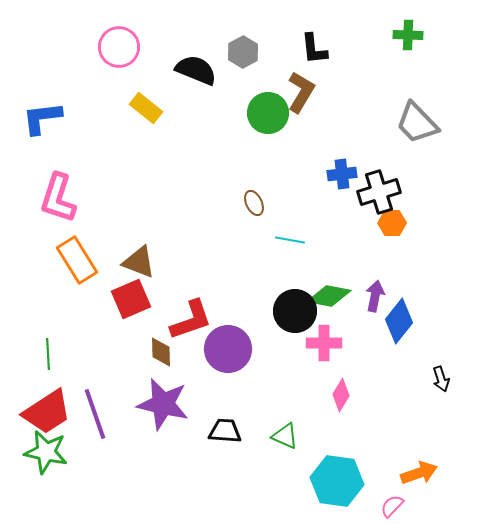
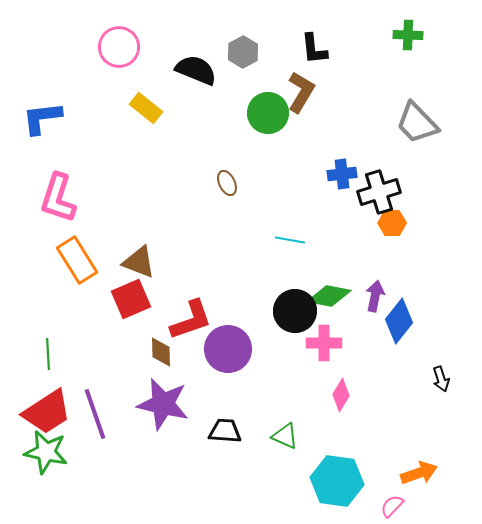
brown ellipse: moved 27 px left, 20 px up
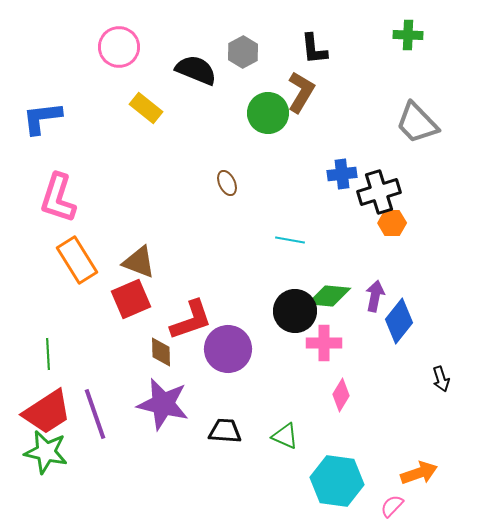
green diamond: rotated 6 degrees counterclockwise
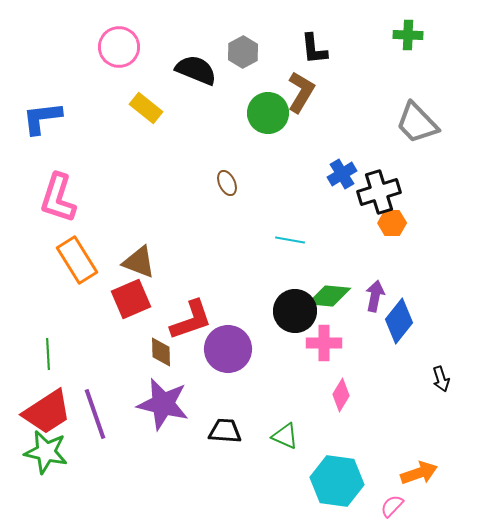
blue cross: rotated 24 degrees counterclockwise
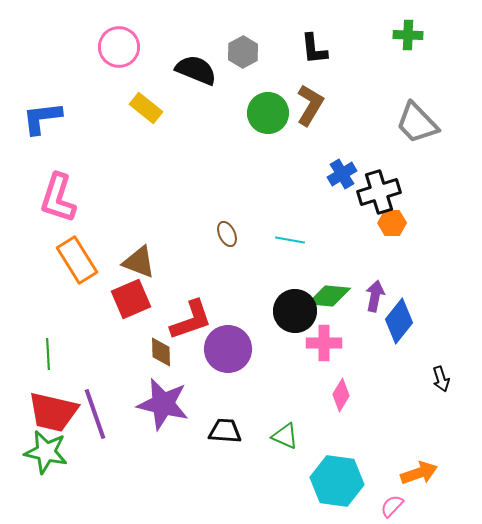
brown L-shape: moved 9 px right, 13 px down
brown ellipse: moved 51 px down
red trapezoid: moved 6 px right; rotated 46 degrees clockwise
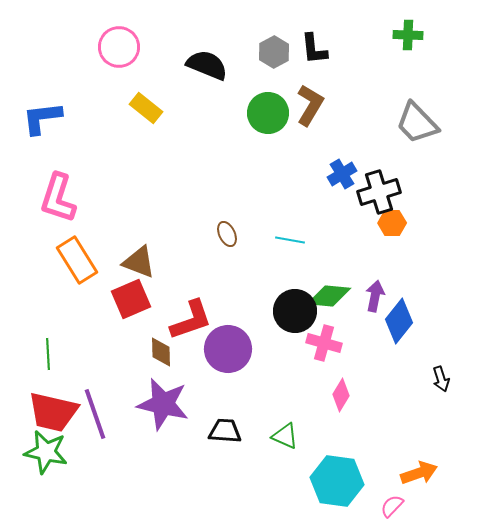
gray hexagon: moved 31 px right
black semicircle: moved 11 px right, 5 px up
pink cross: rotated 16 degrees clockwise
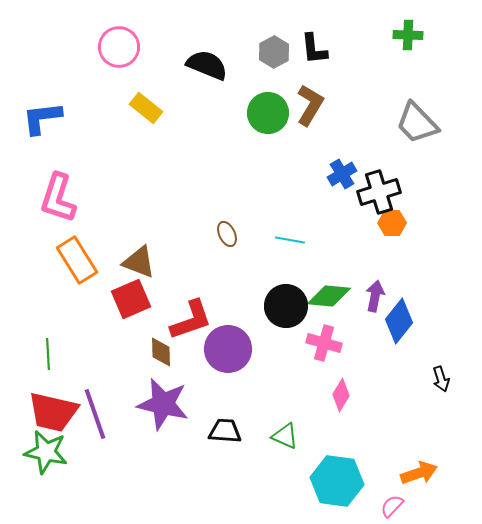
black circle: moved 9 px left, 5 px up
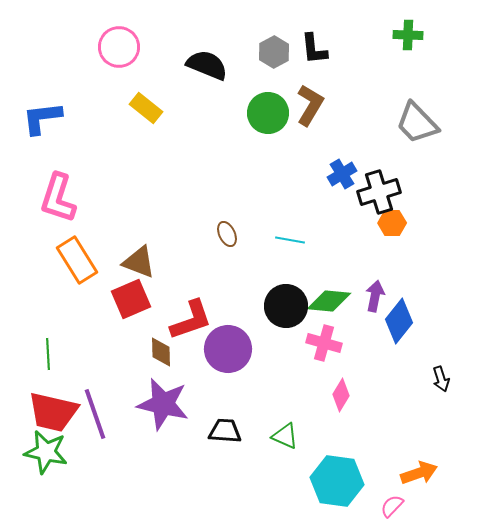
green diamond: moved 5 px down
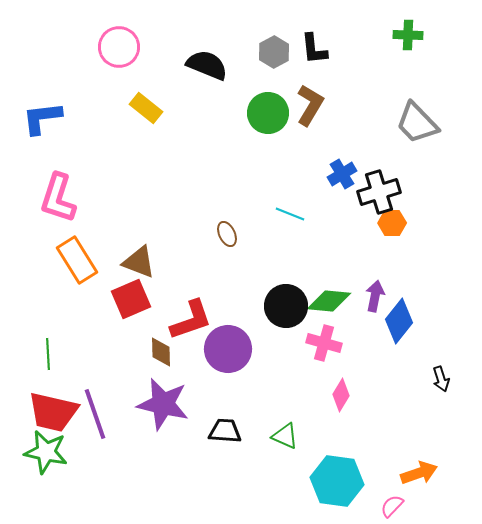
cyan line: moved 26 px up; rotated 12 degrees clockwise
